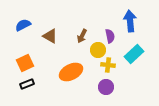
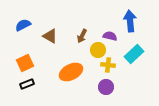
purple semicircle: rotated 64 degrees counterclockwise
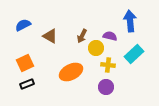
yellow circle: moved 2 px left, 2 px up
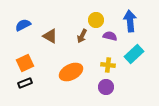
yellow circle: moved 28 px up
black rectangle: moved 2 px left, 1 px up
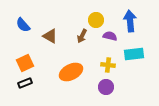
blue semicircle: rotated 105 degrees counterclockwise
cyan rectangle: rotated 36 degrees clockwise
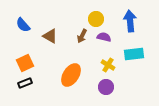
yellow circle: moved 1 px up
purple semicircle: moved 6 px left, 1 px down
yellow cross: rotated 24 degrees clockwise
orange ellipse: moved 3 px down; rotated 30 degrees counterclockwise
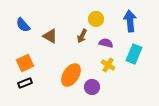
purple semicircle: moved 2 px right, 6 px down
cyan rectangle: rotated 60 degrees counterclockwise
purple circle: moved 14 px left
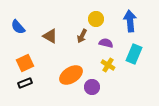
blue semicircle: moved 5 px left, 2 px down
orange ellipse: rotated 25 degrees clockwise
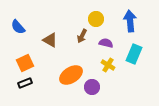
brown triangle: moved 4 px down
